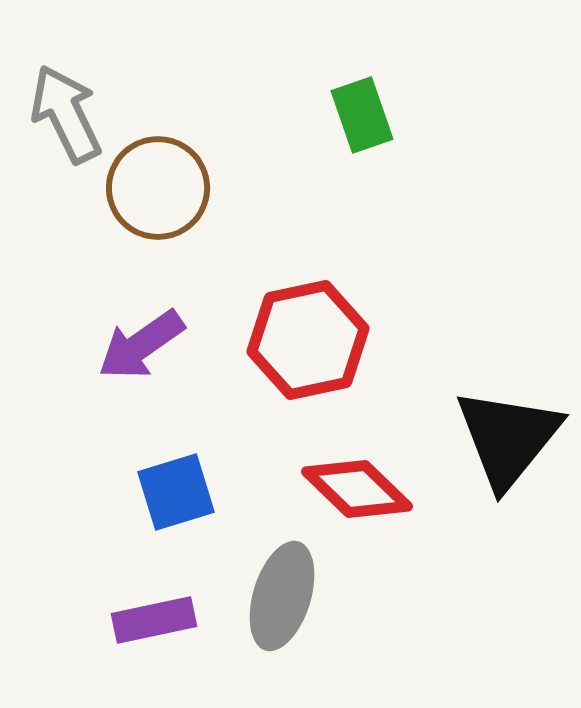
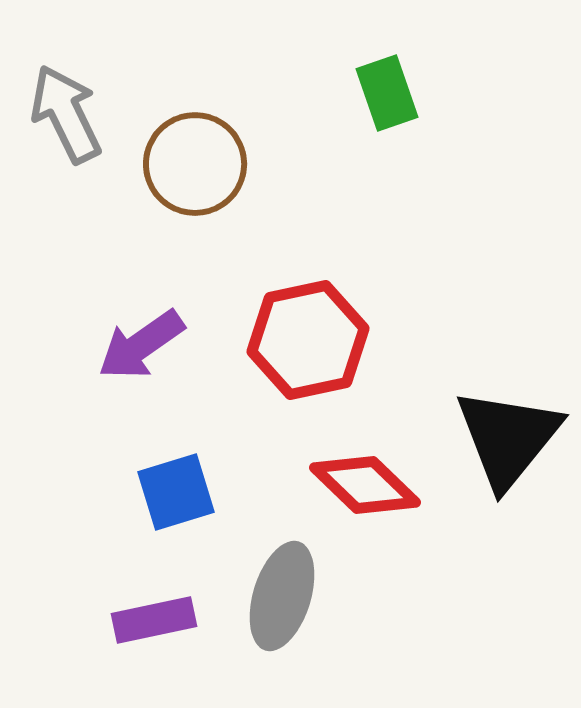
green rectangle: moved 25 px right, 22 px up
brown circle: moved 37 px right, 24 px up
red diamond: moved 8 px right, 4 px up
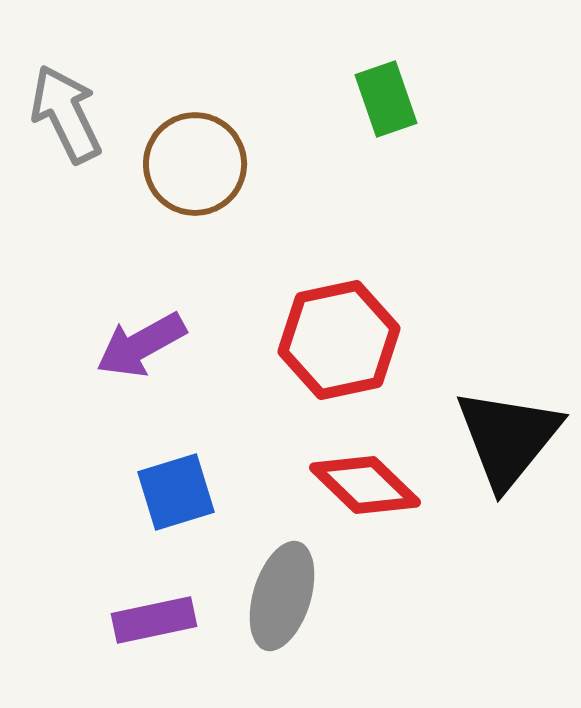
green rectangle: moved 1 px left, 6 px down
red hexagon: moved 31 px right
purple arrow: rotated 6 degrees clockwise
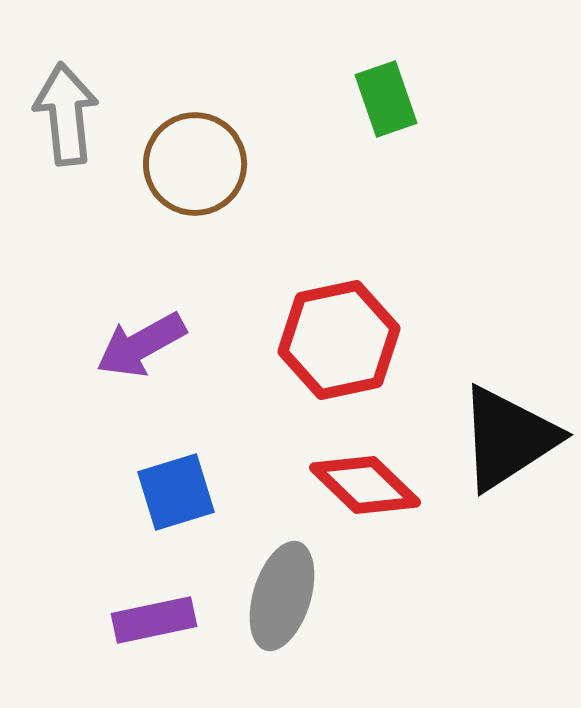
gray arrow: rotated 20 degrees clockwise
black triangle: rotated 18 degrees clockwise
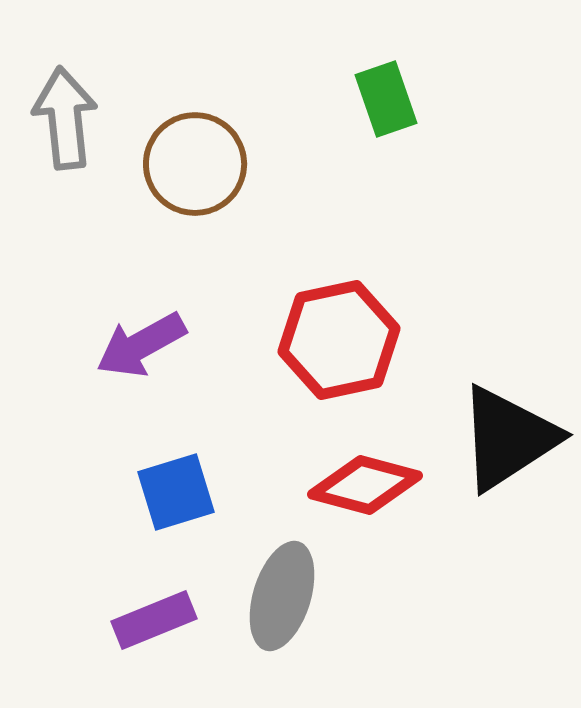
gray arrow: moved 1 px left, 4 px down
red diamond: rotated 29 degrees counterclockwise
purple rectangle: rotated 10 degrees counterclockwise
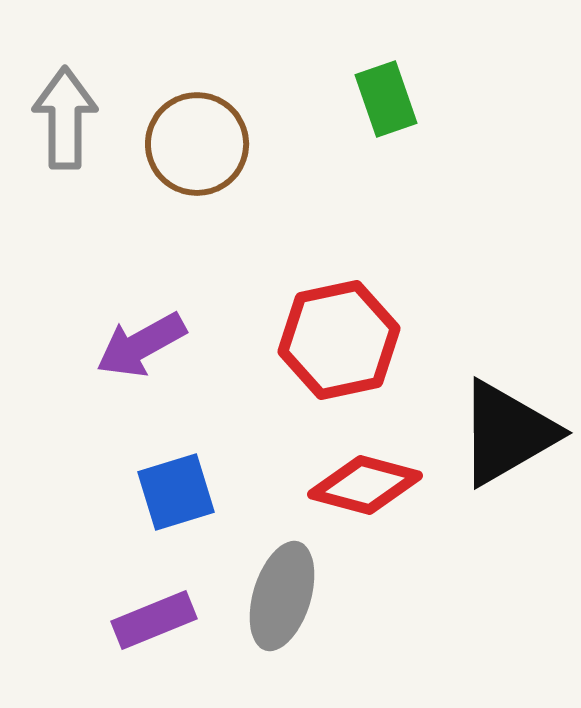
gray arrow: rotated 6 degrees clockwise
brown circle: moved 2 px right, 20 px up
black triangle: moved 1 px left, 5 px up; rotated 3 degrees clockwise
